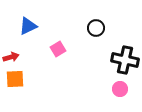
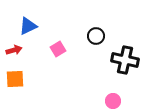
black circle: moved 8 px down
red arrow: moved 3 px right, 7 px up
pink circle: moved 7 px left, 12 px down
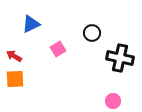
blue triangle: moved 3 px right, 2 px up
black circle: moved 4 px left, 3 px up
red arrow: moved 6 px down; rotated 133 degrees counterclockwise
black cross: moved 5 px left, 2 px up
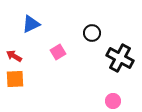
pink square: moved 3 px down
black cross: rotated 16 degrees clockwise
